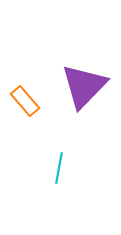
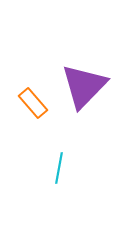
orange rectangle: moved 8 px right, 2 px down
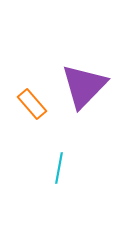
orange rectangle: moved 1 px left, 1 px down
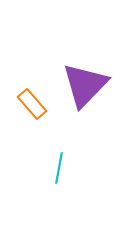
purple triangle: moved 1 px right, 1 px up
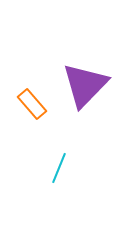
cyan line: rotated 12 degrees clockwise
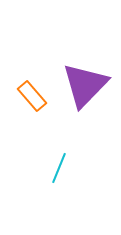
orange rectangle: moved 8 px up
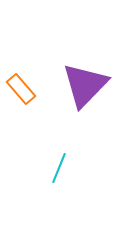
orange rectangle: moved 11 px left, 7 px up
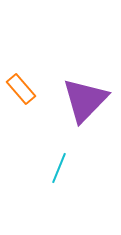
purple triangle: moved 15 px down
